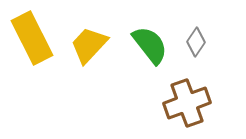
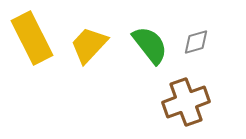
gray diamond: rotated 40 degrees clockwise
brown cross: moved 1 px left, 1 px up
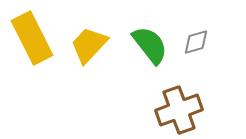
brown cross: moved 7 px left, 8 px down
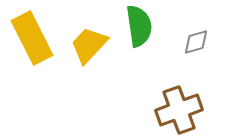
green semicircle: moved 11 px left, 19 px up; rotated 30 degrees clockwise
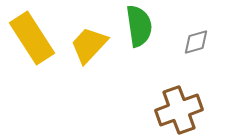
yellow rectangle: rotated 6 degrees counterclockwise
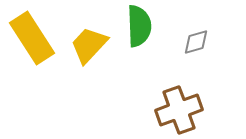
green semicircle: rotated 6 degrees clockwise
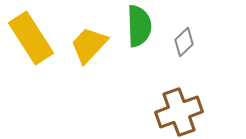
yellow rectangle: moved 1 px left
gray diamond: moved 12 px left; rotated 28 degrees counterclockwise
brown cross: moved 2 px down
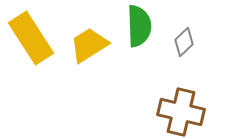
yellow trapezoid: rotated 15 degrees clockwise
brown cross: moved 2 px right; rotated 33 degrees clockwise
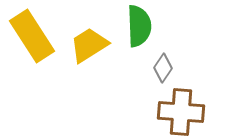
yellow rectangle: moved 1 px right, 2 px up
gray diamond: moved 21 px left, 26 px down; rotated 12 degrees counterclockwise
brown cross: rotated 9 degrees counterclockwise
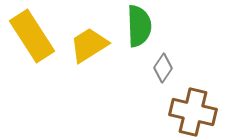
brown cross: moved 12 px right; rotated 9 degrees clockwise
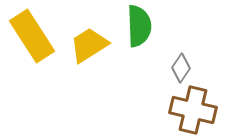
gray diamond: moved 18 px right
brown cross: moved 2 px up
